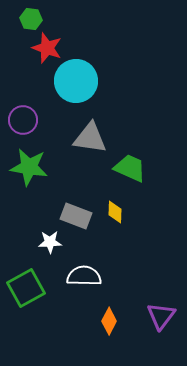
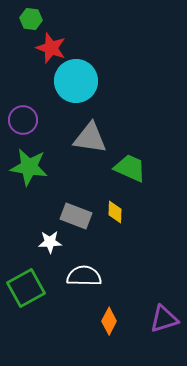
red star: moved 4 px right
purple triangle: moved 3 px right, 3 px down; rotated 36 degrees clockwise
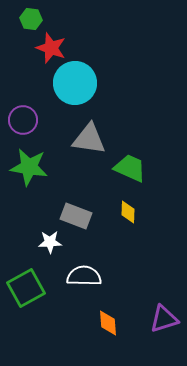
cyan circle: moved 1 px left, 2 px down
gray triangle: moved 1 px left, 1 px down
yellow diamond: moved 13 px right
orange diamond: moved 1 px left, 2 px down; rotated 32 degrees counterclockwise
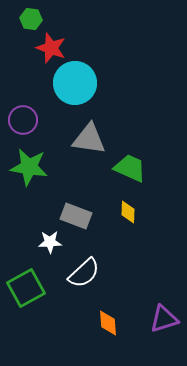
white semicircle: moved 3 px up; rotated 136 degrees clockwise
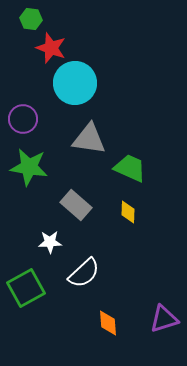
purple circle: moved 1 px up
gray rectangle: moved 11 px up; rotated 20 degrees clockwise
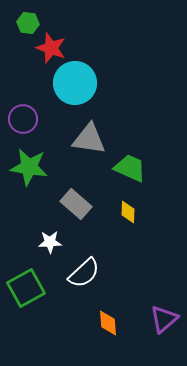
green hexagon: moved 3 px left, 4 px down
gray rectangle: moved 1 px up
purple triangle: rotated 24 degrees counterclockwise
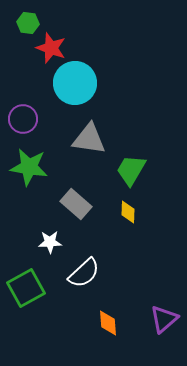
green trapezoid: moved 1 px right, 2 px down; rotated 84 degrees counterclockwise
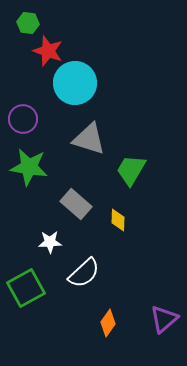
red star: moved 3 px left, 3 px down
gray triangle: rotated 9 degrees clockwise
yellow diamond: moved 10 px left, 8 px down
orange diamond: rotated 40 degrees clockwise
